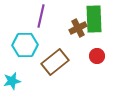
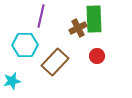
brown rectangle: rotated 8 degrees counterclockwise
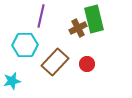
green rectangle: rotated 12 degrees counterclockwise
red circle: moved 10 px left, 8 px down
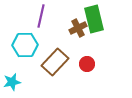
cyan star: moved 1 px down
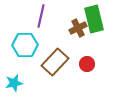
cyan star: moved 2 px right, 1 px down
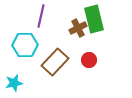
red circle: moved 2 px right, 4 px up
